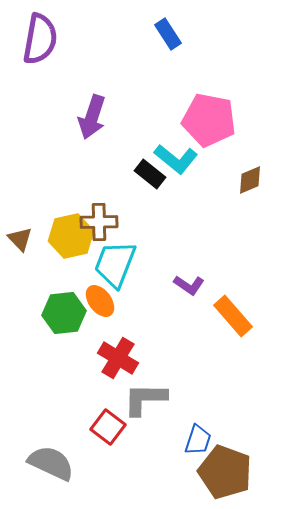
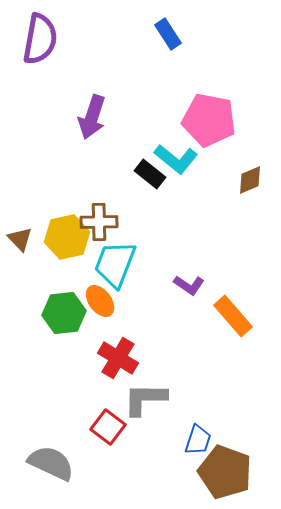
yellow hexagon: moved 4 px left, 1 px down
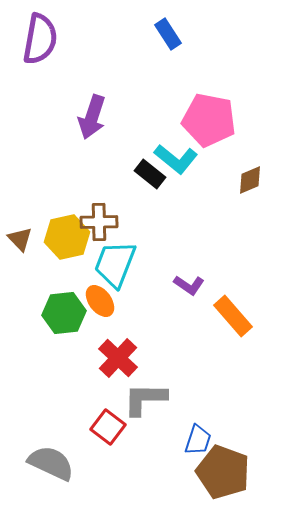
red cross: rotated 12 degrees clockwise
brown pentagon: moved 2 px left
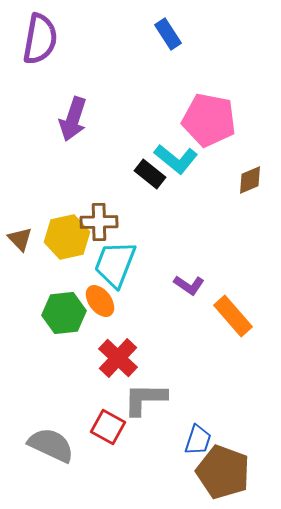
purple arrow: moved 19 px left, 2 px down
red square: rotated 8 degrees counterclockwise
gray semicircle: moved 18 px up
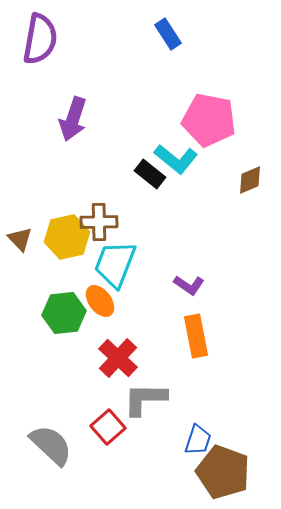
orange rectangle: moved 37 px left, 20 px down; rotated 30 degrees clockwise
red square: rotated 20 degrees clockwise
gray semicircle: rotated 18 degrees clockwise
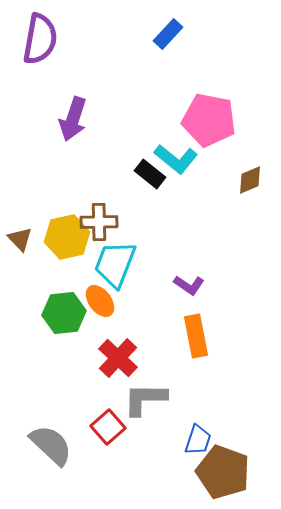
blue rectangle: rotated 76 degrees clockwise
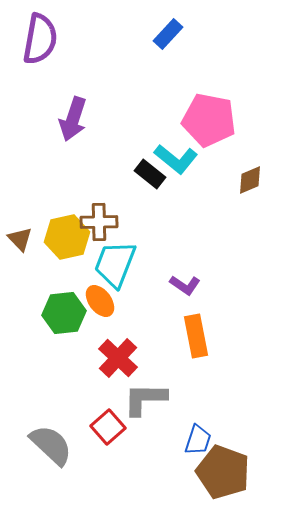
purple L-shape: moved 4 px left
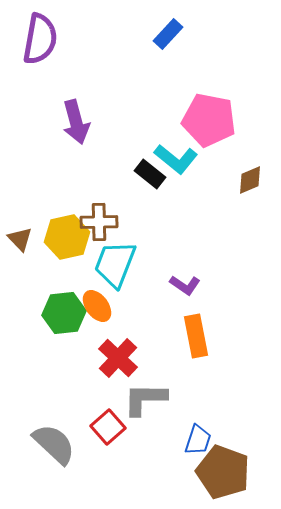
purple arrow: moved 3 px right, 3 px down; rotated 33 degrees counterclockwise
orange ellipse: moved 3 px left, 5 px down
gray semicircle: moved 3 px right, 1 px up
